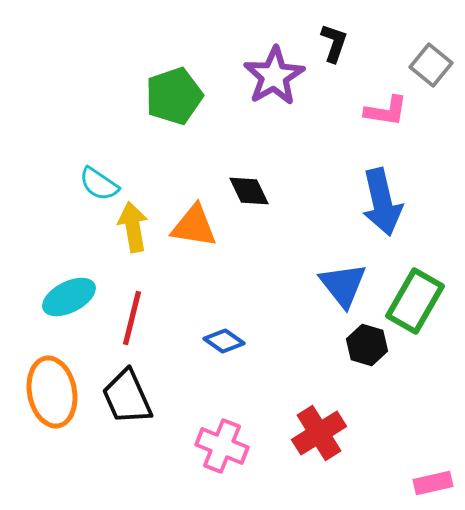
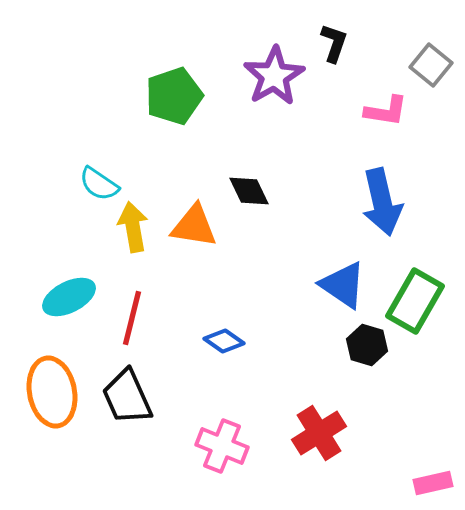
blue triangle: rotated 18 degrees counterclockwise
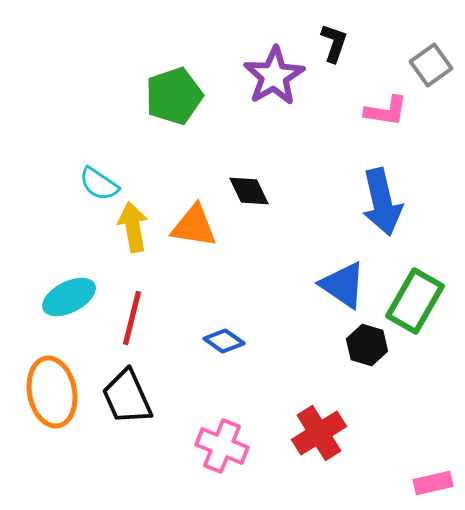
gray square: rotated 15 degrees clockwise
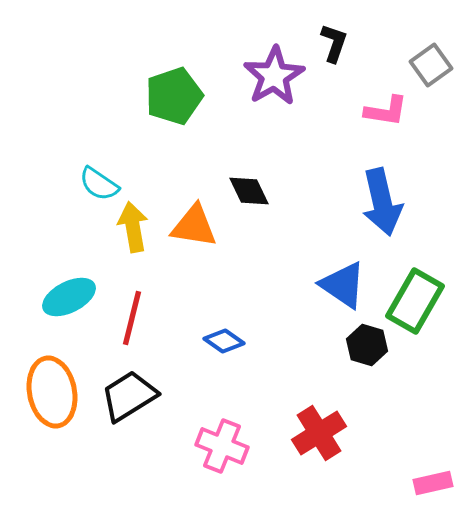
black trapezoid: moved 2 px right, 1 px up; rotated 82 degrees clockwise
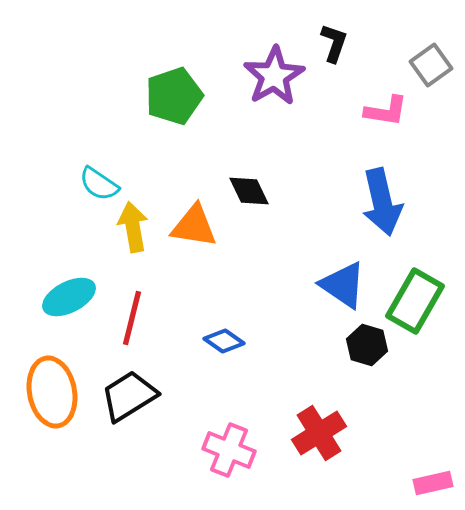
pink cross: moved 7 px right, 4 px down
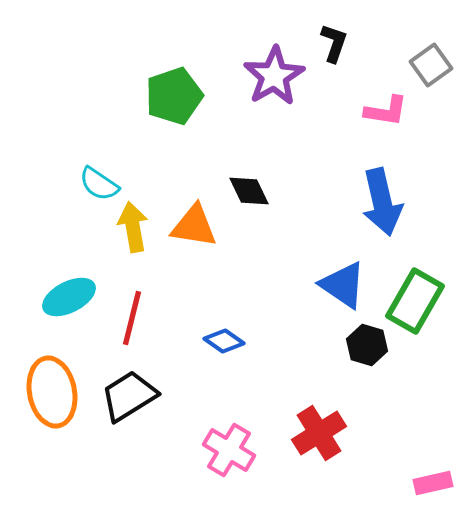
pink cross: rotated 9 degrees clockwise
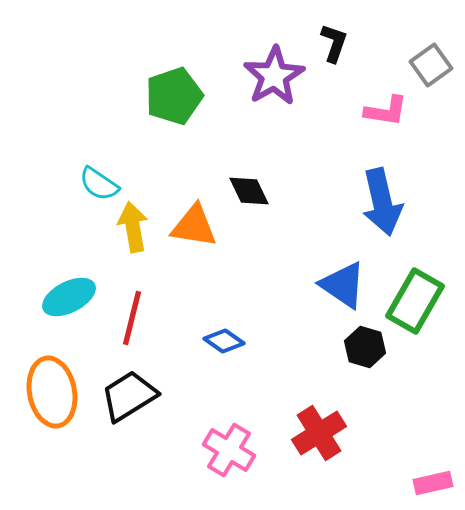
black hexagon: moved 2 px left, 2 px down
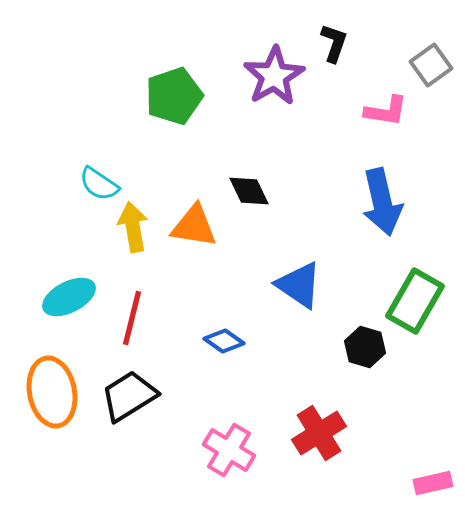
blue triangle: moved 44 px left
